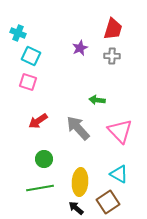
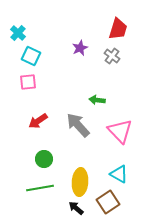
red trapezoid: moved 5 px right
cyan cross: rotated 21 degrees clockwise
gray cross: rotated 35 degrees clockwise
pink square: rotated 24 degrees counterclockwise
gray arrow: moved 3 px up
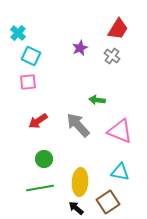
red trapezoid: rotated 15 degrees clockwise
pink triangle: rotated 24 degrees counterclockwise
cyan triangle: moved 1 px right, 2 px up; rotated 18 degrees counterclockwise
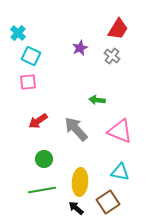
gray arrow: moved 2 px left, 4 px down
green line: moved 2 px right, 2 px down
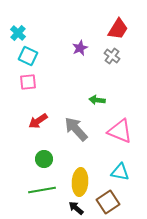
cyan square: moved 3 px left
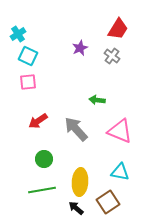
cyan cross: moved 1 px down; rotated 14 degrees clockwise
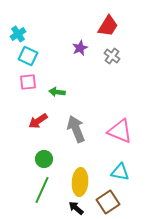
red trapezoid: moved 10 px left, 3 px up
green arrow: moved 40 px left, 8 px up
gray arrow: rotated 20 degrees clockwise
green line: rotated 56 degrees counterclockwise
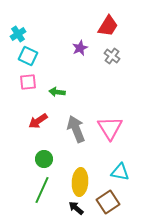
pink triangle: moved 10 px left, 3 px up; rotated 36 degrees clockwise
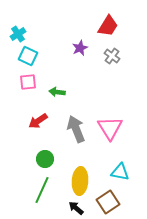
green circle: moved 1 px right
yellow ellipse: moved 1 px up
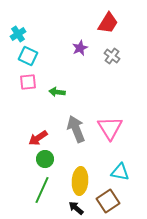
red trapezoid: moved 3 px up
red arrow: moved 17 px down
brown square: moved 1 px up
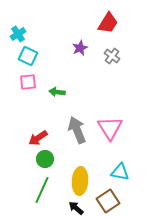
gray arrow: moved 1 px right, 1 px down
